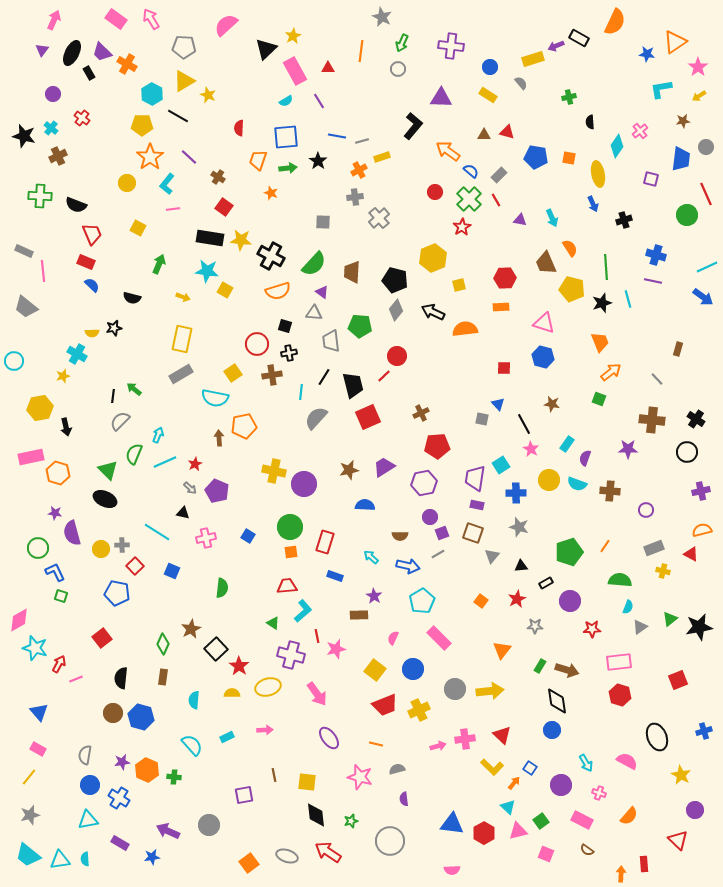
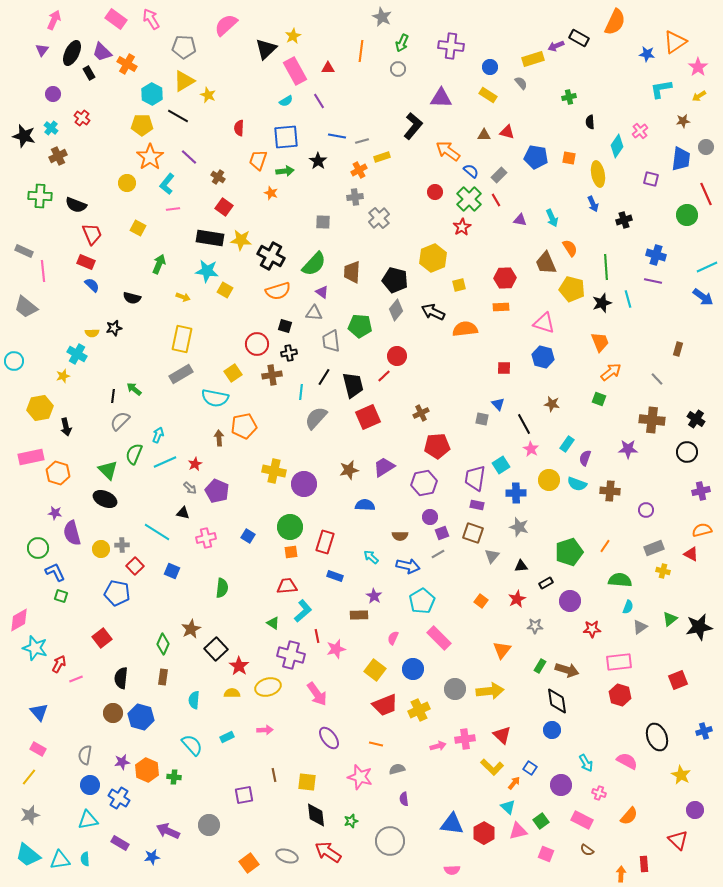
green arrow at (288, 168): moved 3 px left, 3 px down
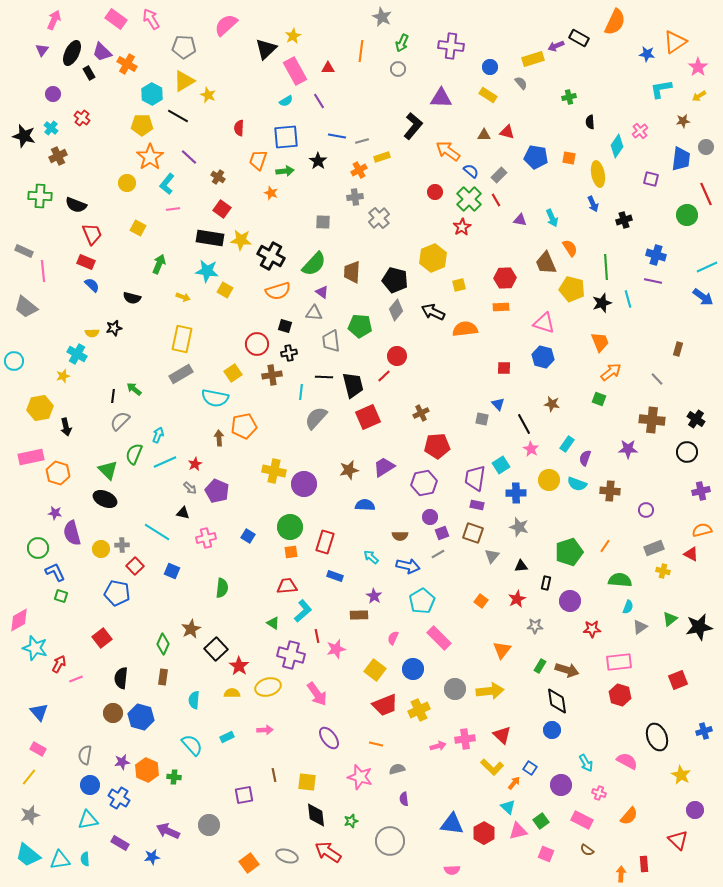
red square at (224, 207): moved 2 px left, 2 px down
black line at (324, 377): rotated 60 degrees clockwise
black rectangle at (546, 583): rotated 48 degrees counterclockwise
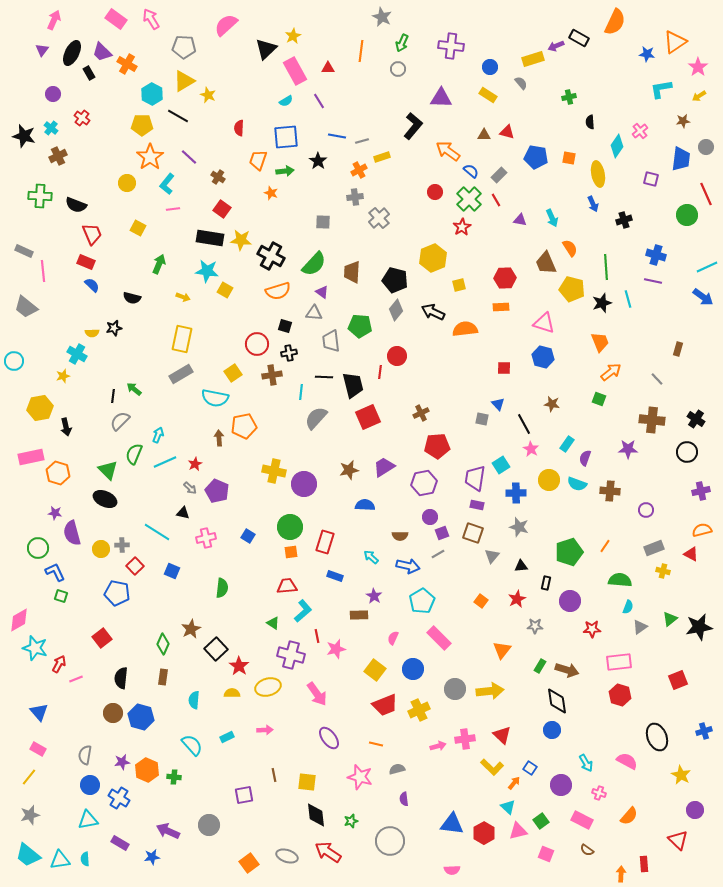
red line at (384, 376): moved 4 px left, 4 px up; rotated 40 degrees counterclockwise
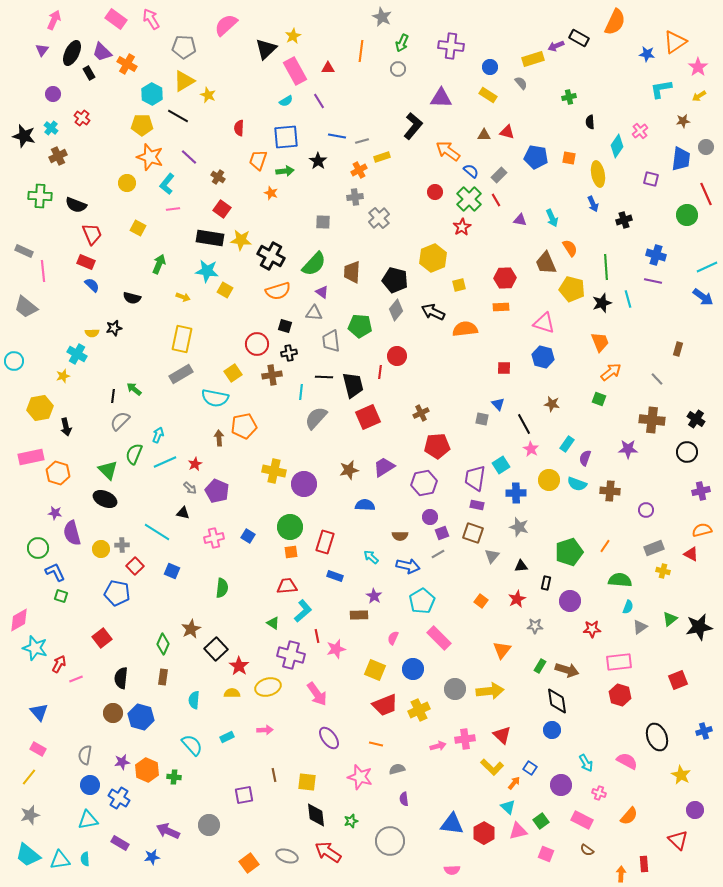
orange star at (150, 157): rotated 20 degrees counterclockwise
pink cross at (206, 538): moved 8 px right
yellow square at (375, 670): rotated 15 degrees counterclockwise
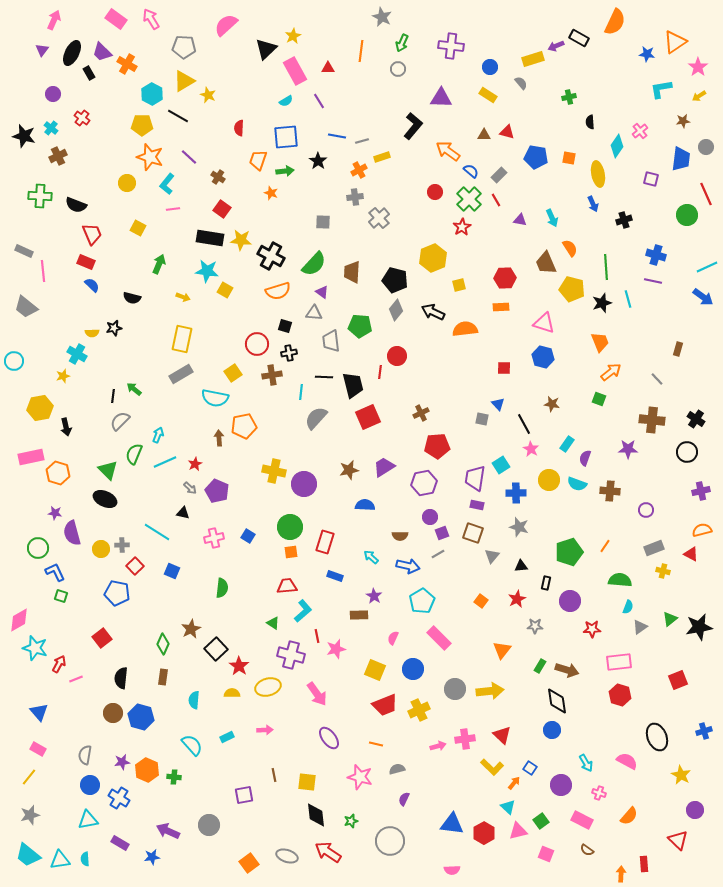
purple semicircle at (404, 799): rotated 32 degrees clockwise
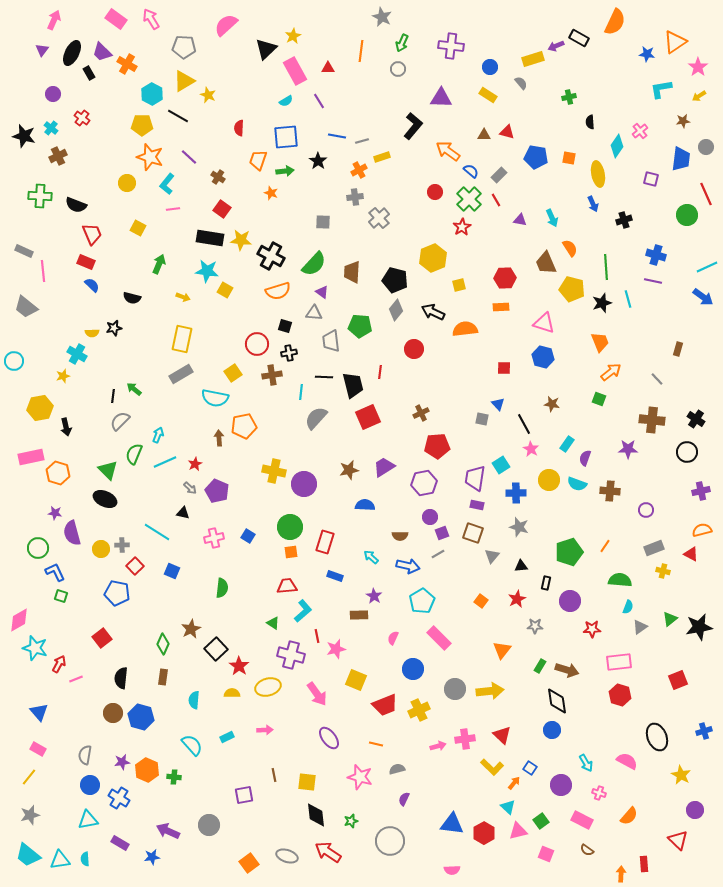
red circle at (397, 356): moved 17 px right, 7 px up
yellow square at (375, 670): moved 19 px left, 10 px down
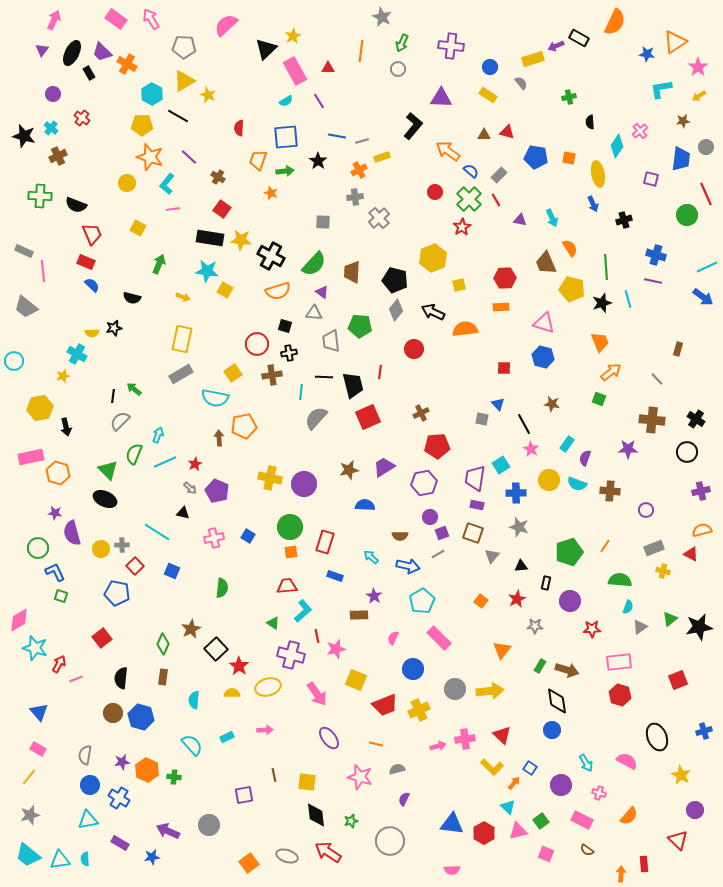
yellow cross at (274, 471): moved 4 px left, 7 px down
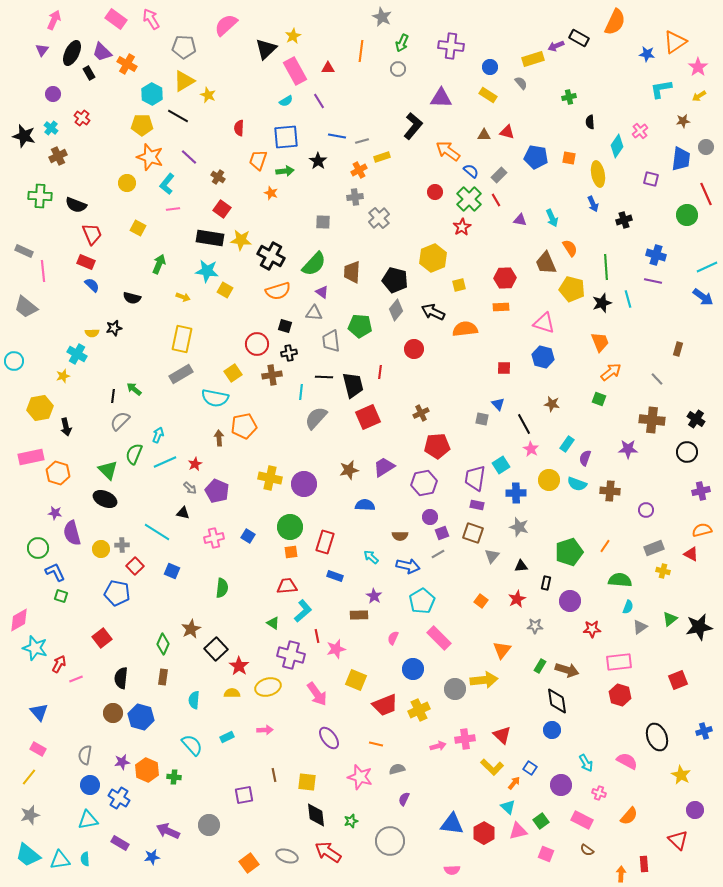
yellow arrow at (490, 691): moved 6 px left, 11 px up
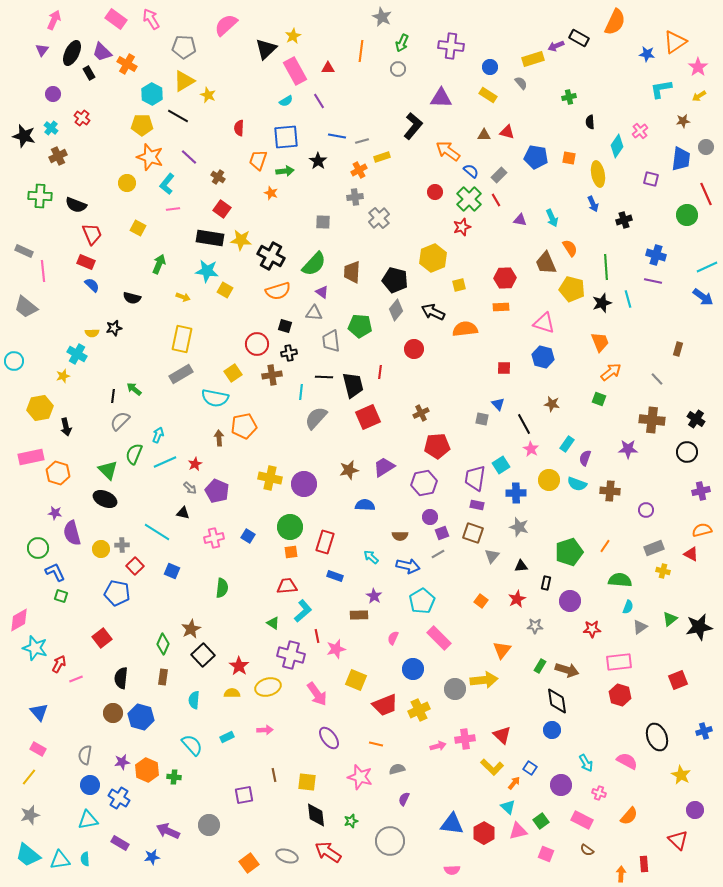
red star at (462, 227): rotated 12 degrees clockwise
black square at (216, 649): moved 13 px left, 6 px down
